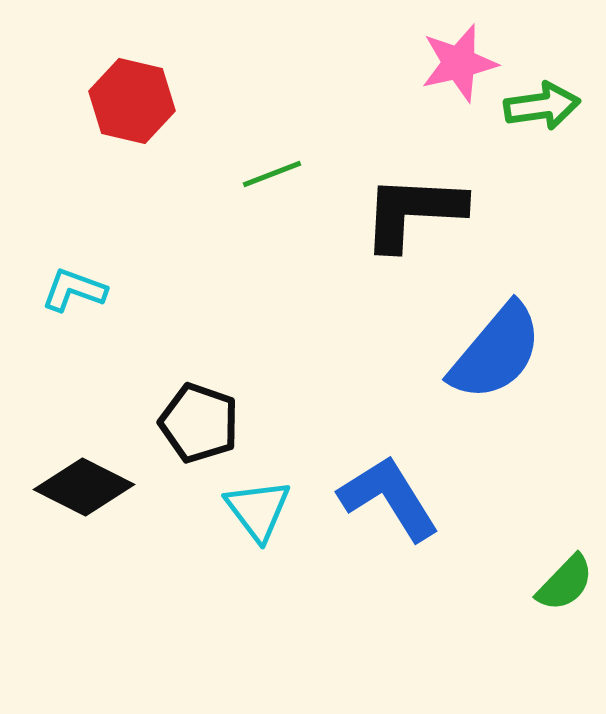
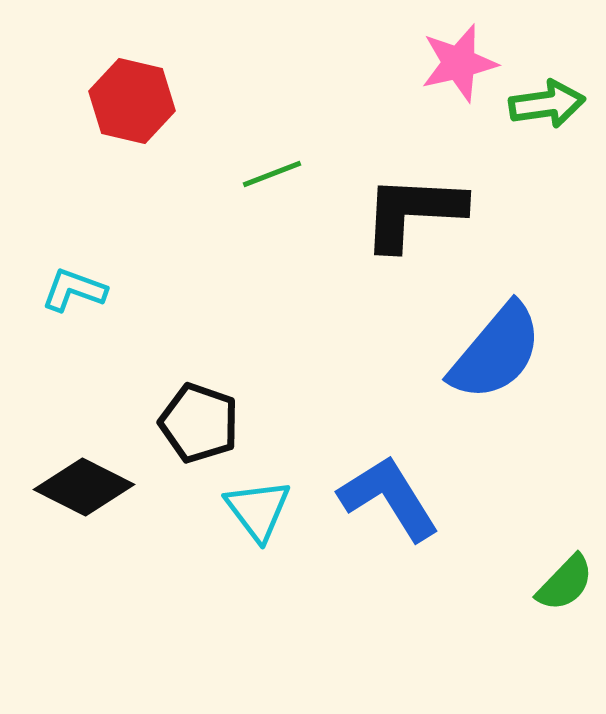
green arrow: moved 5 px right, 2 px up
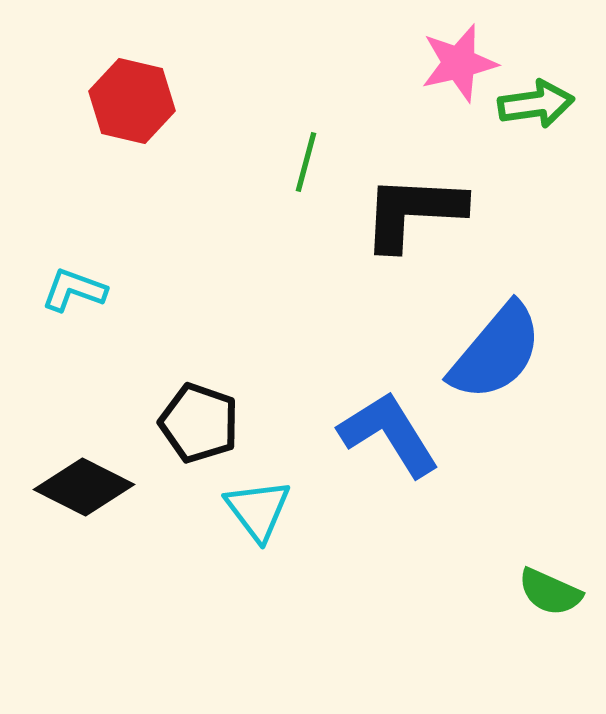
green arrow: moved 11 px left
green line: moved 34 px right, 12 px up; rotated 54 degrees counterclockwise
blue L-shape: moved 64 px up
green semicircle: moved 15 px left, 9 px down; rotated 70 degrees clockwise
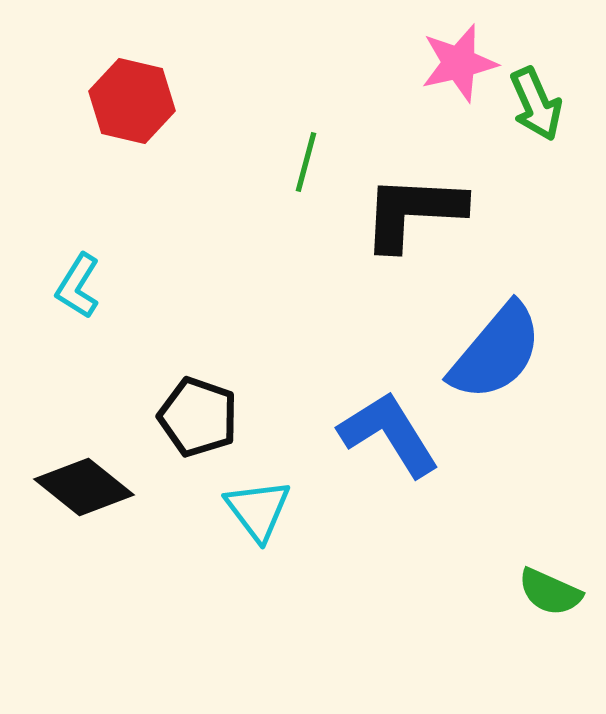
green arrow: rotated 74 degrees clockwise
cyan L-shape: moved 4 px right, 4 px up; rotated 78 degrees counterclockwise
black pentagon: moved 1 px left, 6 px up
black diamond: rotated 12 degrees clockwise
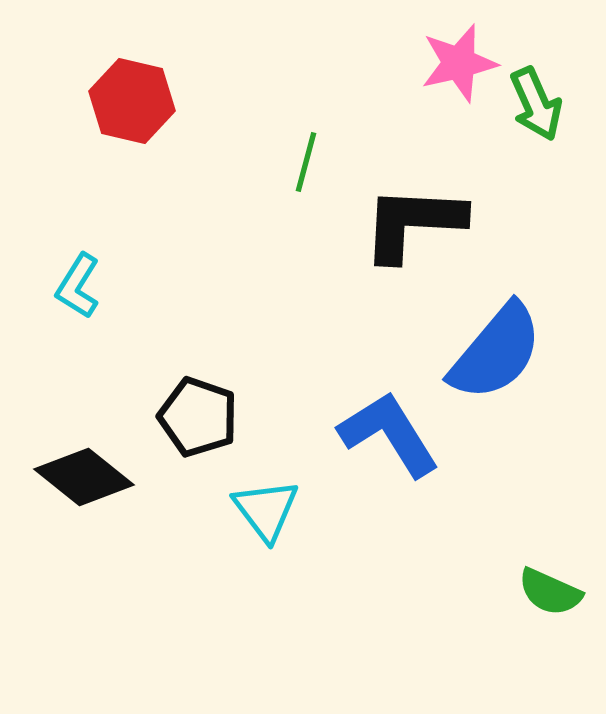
black L-shape: moved 11 px down
black diamond: moved 10 px up
cyan triangle: moved 8 px right
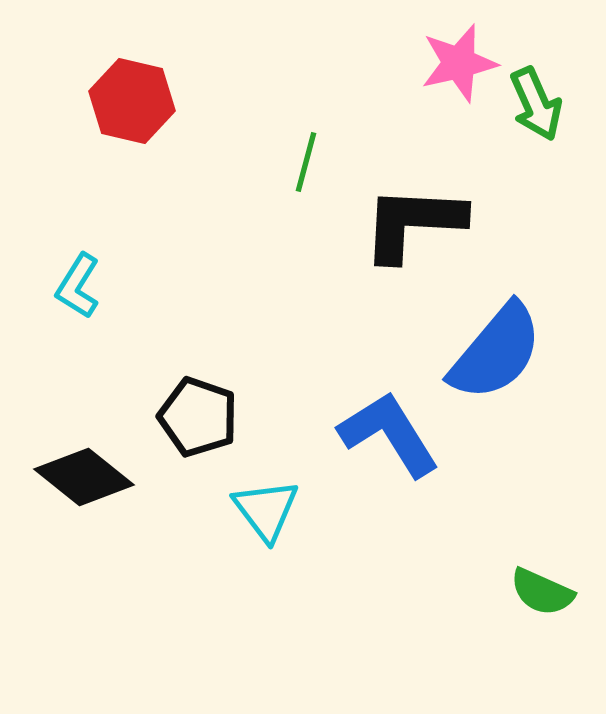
green semicircle: moved 8 px left
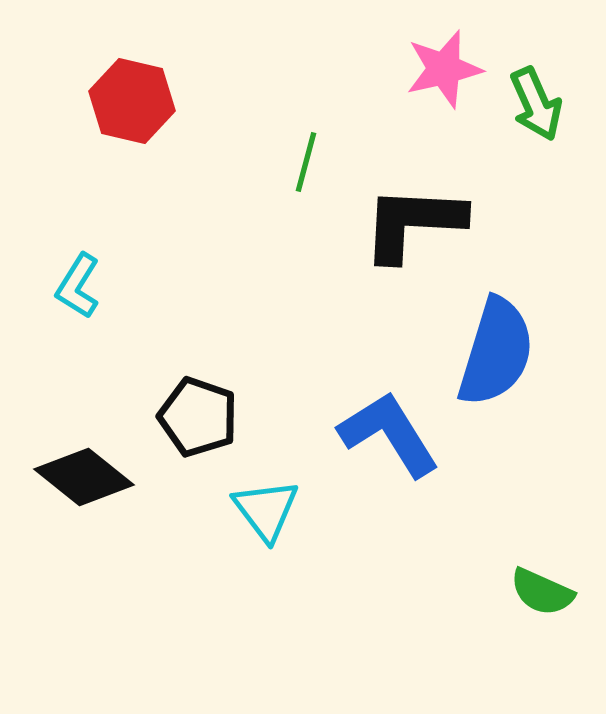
pink star: moved 15 px left, 6 px down
blue semicircle: rotated 23 degrees counterclockwise
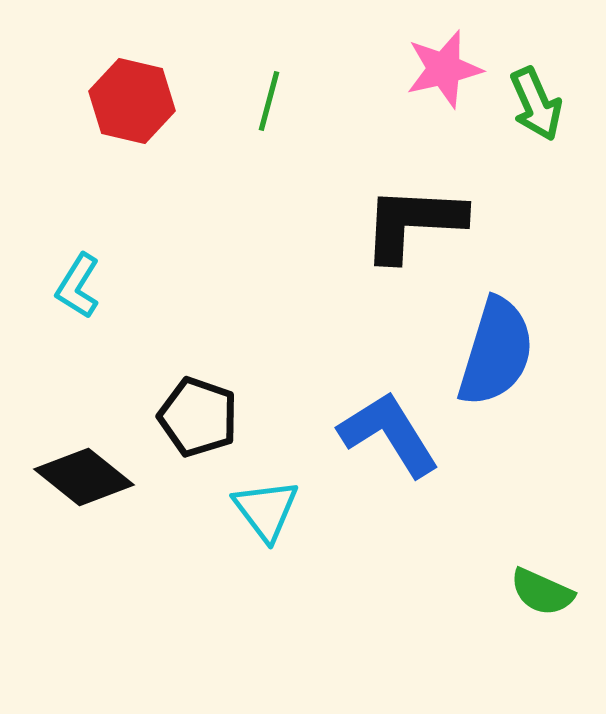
green line: moved 37 px left, 61 px up
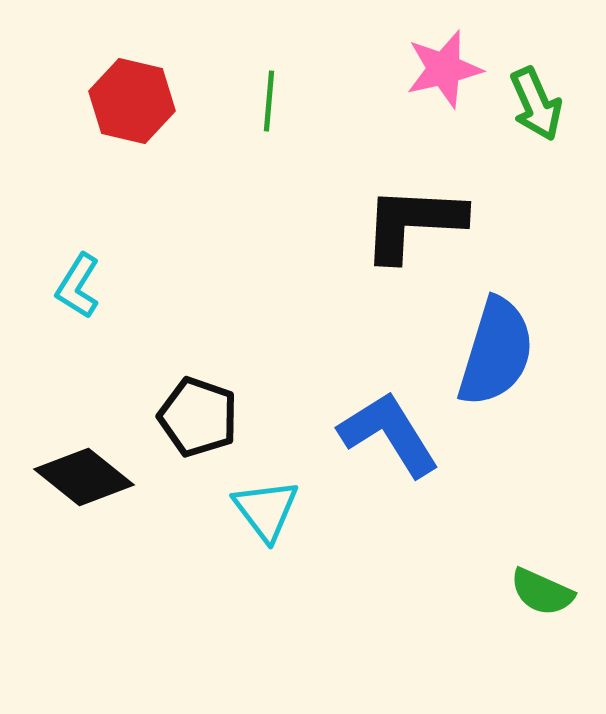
green line: rotated 10 degrees counterclockwise
